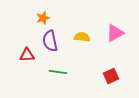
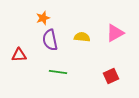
purple semicircle: moved 1 px up
red triangle: moved 8 px left
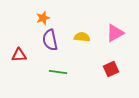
red square: moved 7 px up
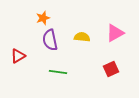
red triangle: moved 1 px left, 1 px down; rotated 28 degrees counterclockwise
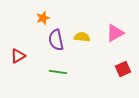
purple semicircle: moved 6 px right
red square: moved 12 px right
